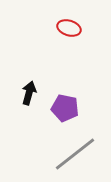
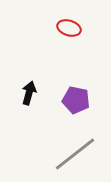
purple pentagon: moved 11 px right, 8 px up
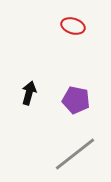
red ellipse: moved 4 px right, 2 px up
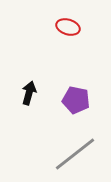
red ellipse: moved 5 px left, 1 px down
